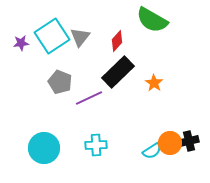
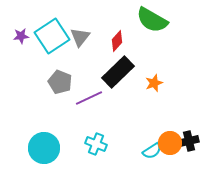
purple star: moved 7 px up
orange star: rotated 18 degrees clockwise
cyan cross: moved 1 px up; rotated 25 degrees clockwise
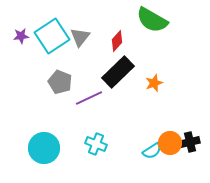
black cross: moved 1 px right, 1 px down
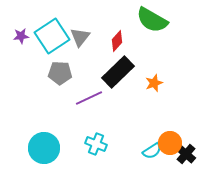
gray pentagon: moved 9 px up; rotated 20 degrees counterclockwise
black cross: moved 4 px left, 12 px down; rotated 36 degrees counterclockwise
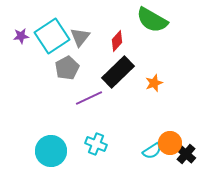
gray pentagon: moved 7 px right, 5 px up; rotated 30 degrees counterclockwise
cyan circle: moved 7 px right, 3 px down
